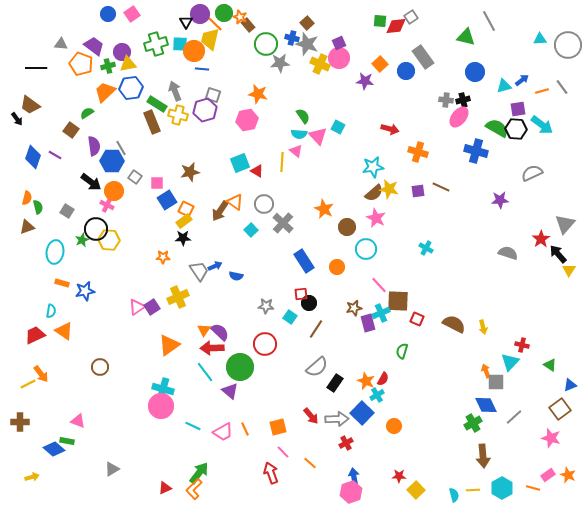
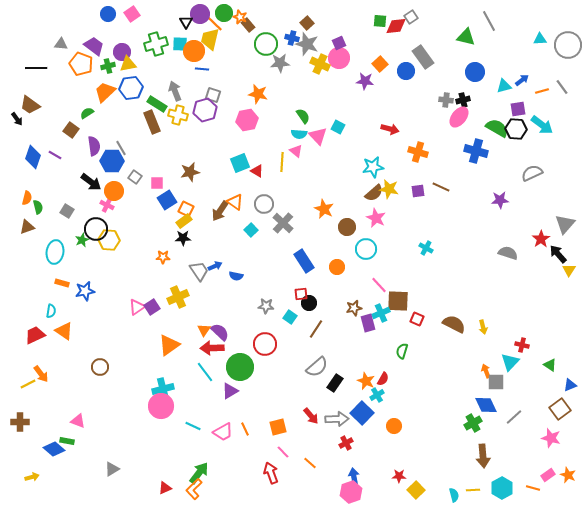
cyan cross at (163, 389): rotated 30 degrees counterclockwise
purple triangle at (230, 391): rotated 48 degrees clockwise
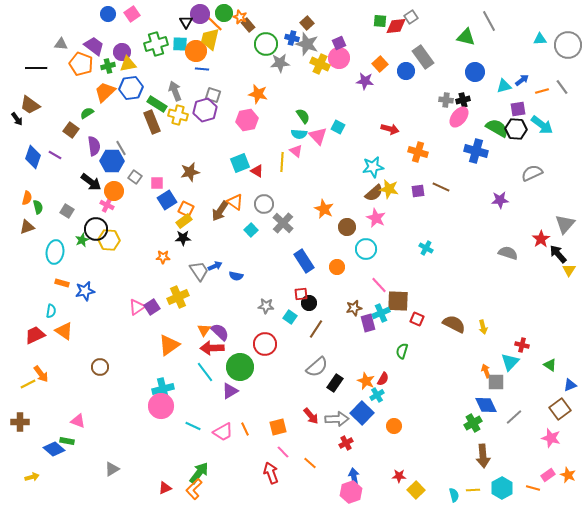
orange circle at (194, 51): moved 2 px right
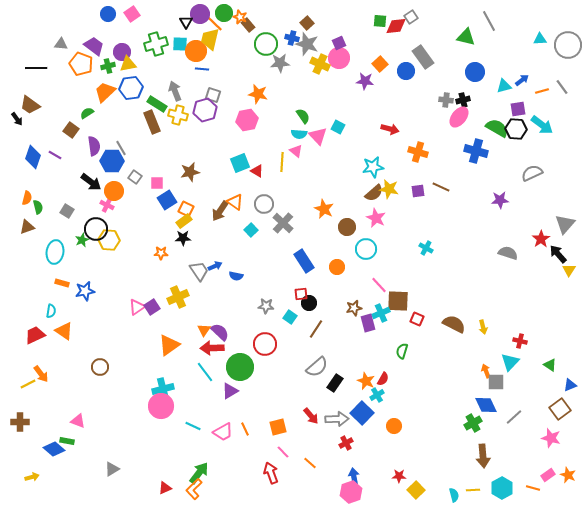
orange star at (163, 257): moved 2 px left, 4 px up
red cross at (522, 345): moved 2 px left, 4 px up
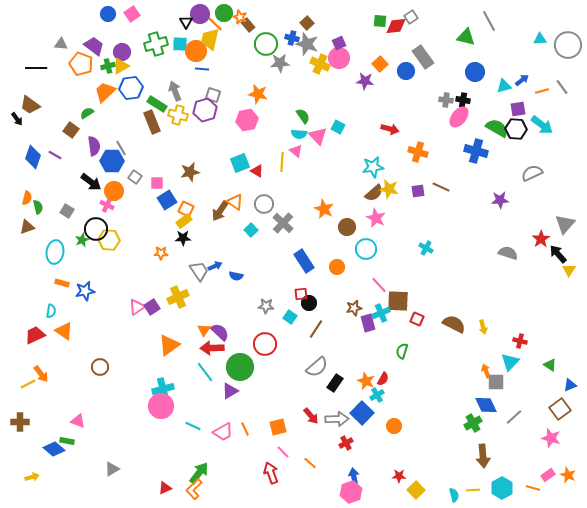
yellow triangle at (128, 64): moved 7 px left, 2 px down; rotated 18 degrees counterclockwise
black cross at (463, 100): rotated 24 degrees clockwise
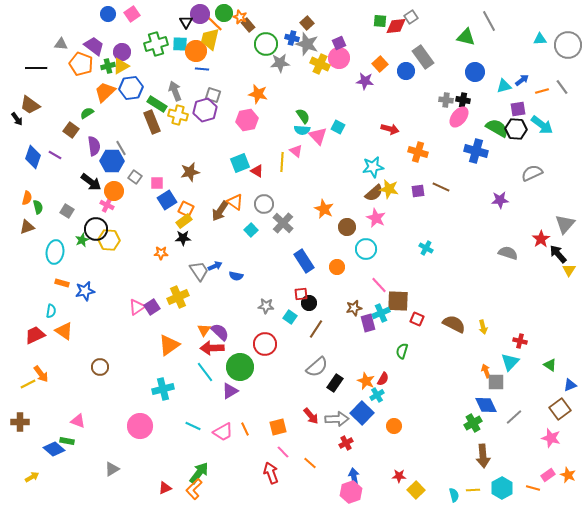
cyan semicircle at (299, 134): moved 3 px right, 4 px up
pink circle at (161, 406): moved 21 px left, 20 px down
yellow arrow at (32, 477): rotated 16 degrees counterclockwise
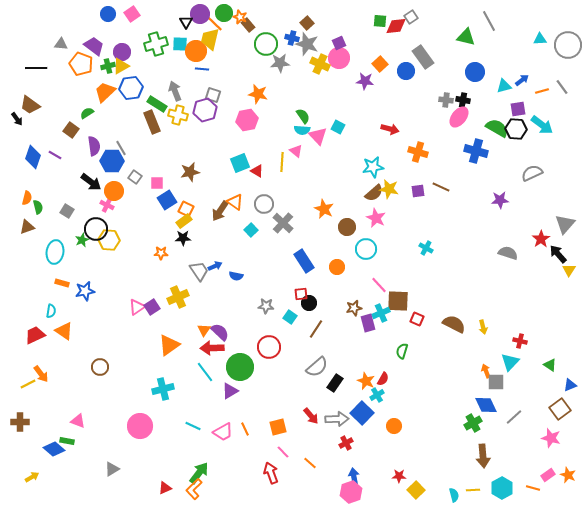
red circle at (265, 344): moved 4 px right, 3 px down
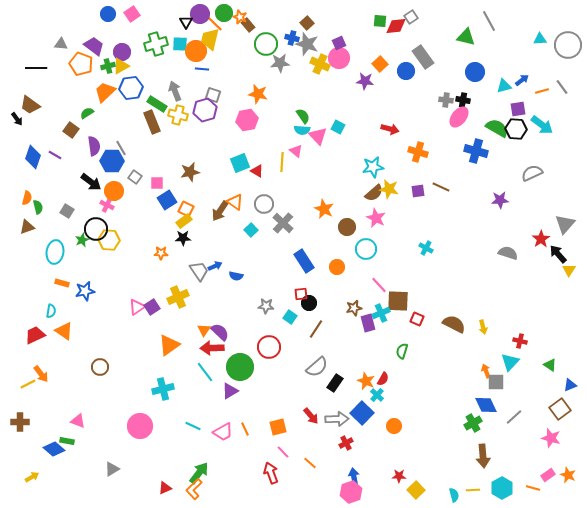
cyan cross at (377, 395): rotated 16 degrees counterclockwise
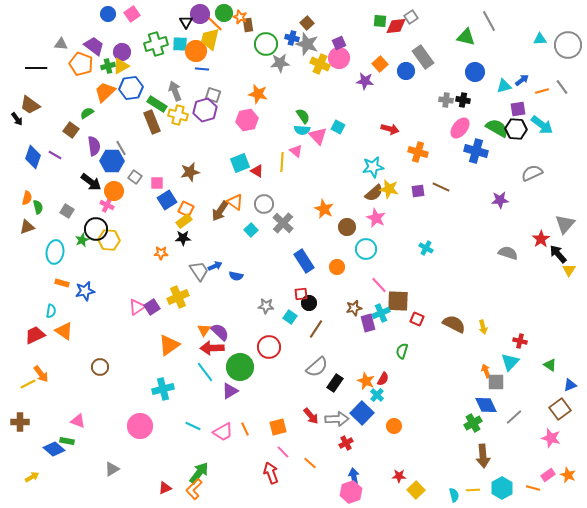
brown rectangle at (248, 25): rotated 32 degrees clockwise
pink ellipse at (459, 117): moved 1 px right, 11 px down
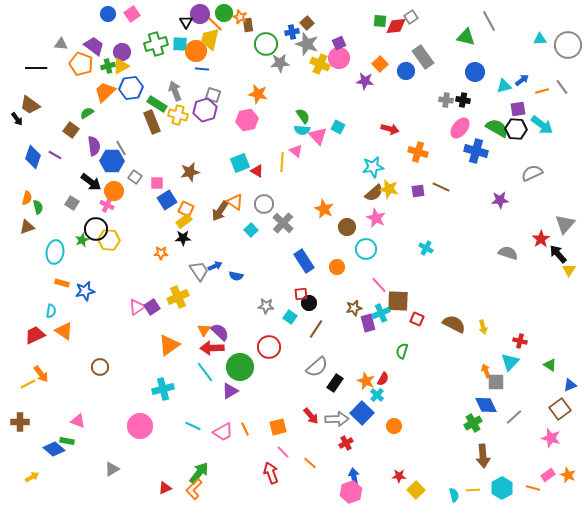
blue cross at (292, 38): moved 6 px up; rotated 24 degrees counterclockwise
gray square at (67, 211): moved 5 px right, 8 px up
